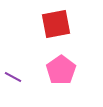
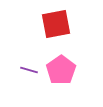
purple line: moved 16 px right, 7 px up; rotated 12 degrees counterclockwise
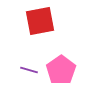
red square: moved 16 px left, 3 px up
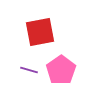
red square: moved 11 px down
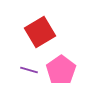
red square: rotated 20 degrees counterclockwise
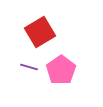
purple line: moved 3 px up
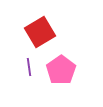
purple line: rotated 66 degrees clockwise
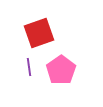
red square: moved 1 px left, 1 px down; rotated 12 degrees clockwise
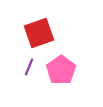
purple line: rotated 30 degrees clockwise
